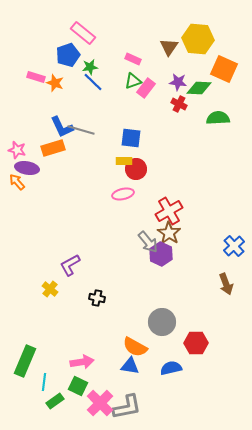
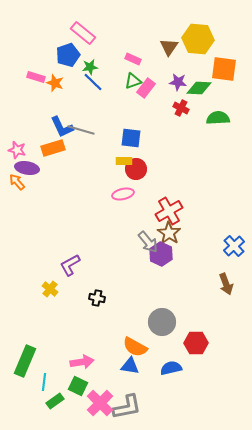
orange square at (224, 69): rotated 16 degrees counterclockwise
red cross at (179, 104): moved 2 px right, 4 px down
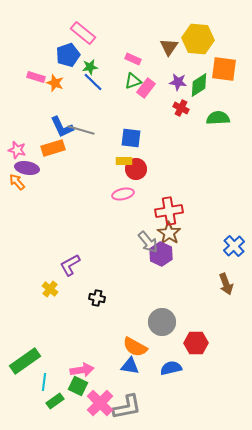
green diamond at (199, 88): moved 3 px up; rotated 35 degrees counterclockwise
red cross at (169, 211): rotated 20 degrees clockwise
green rectangle at (25, 361): rotated 32 degrees clockwise
pink arrow at (82, 362): moved 8 px down
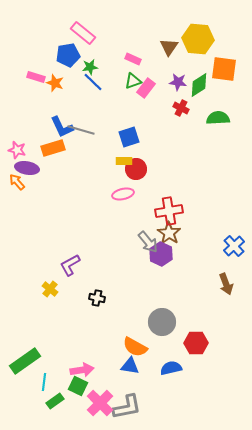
blue pentagon at (68, 55): rotated 10 degrees clockwise
blue square at (131, 138): moved 2 px left, 1 px up; rotated 25 degrees counterclockwise
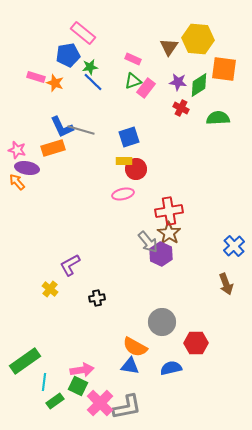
black cross at (97, 298): rotated 21 degrees counterclockwise
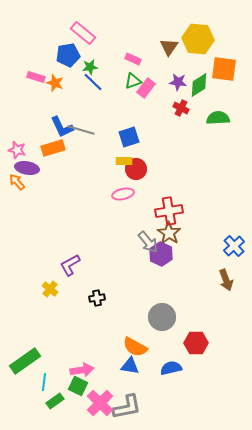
brown arrow at (226, 284): moved 4 px up
gray circle at (162, 322): moved 5 px up
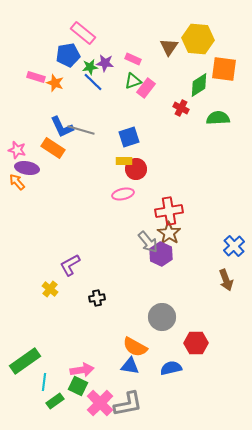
purple star at (178, 82): moved 73 px left, 19 px up
orange rectangle at (53, 148): rotated 50 degrees clockwise
gray L-shape at (127, 407): moved 1 px right, 3 px up
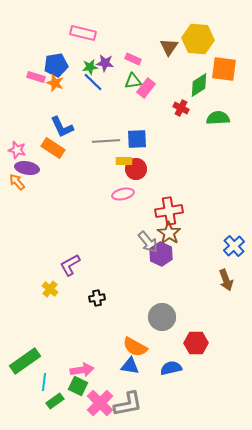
pink rectangle at (83, 33): rotated 25 degrees counterclockwise
blue pentagon at (68, 55): moved 12 px left, 10 px down
green triangle at (133, 81): rotated 12 degrees clockwise
gray line at (81, 130): moved 25 px right, 11 px down; rotated 20 degrees counterclockwise
blue square at (129, 137): moved 8 px right, 2 px down; rotated 15 degrees clockwise
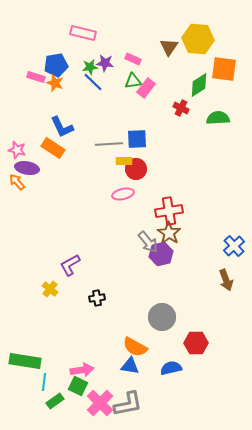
gray line at (106, 141): moved 3 px right, 3 px down
purple hexagon at (161, 254): rotated 20 degrees clockwise
green rectangle at (25, 361): rotated 44 degrees clockwise
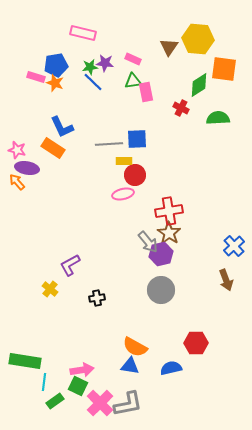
pink rectangle at (146, 88): moved 4 px down; rotated 48 degrees counterclockwise
red circle at (136, 169): moved 1 px left, 6 px down
gray circle at (162, 317): moved 1 px left, 27 px up
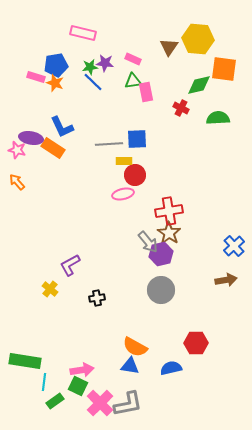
green diamond at (199, 85): rotated 20 degrees clockwise
purple ellipse at (27, 168): moved 4 px right, 30 px up
brown arrow at (226, 280): rotated 80 degrees counterclockwise
